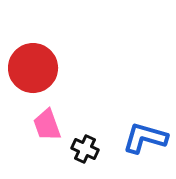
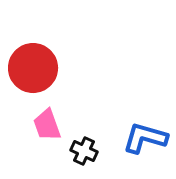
black cross: moved 1 px left, 2 px down
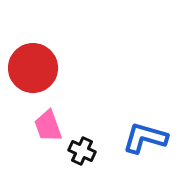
pink trapezoid: moved 1 px right, 1 px down
black cross: moved 2 px left
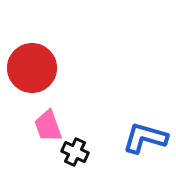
red circle: moved 1 px left
black cross: moved 7 px left, 1 px down
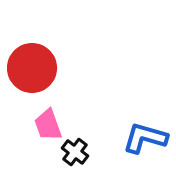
pink trapezoid: moved 1 px up
black cross: rotated 12 degrees clockwise
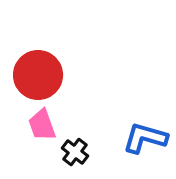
red circle: moved 6 px right, 7 px down
pink trapezoid: moved 6 px left
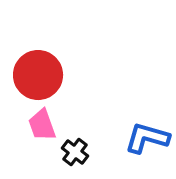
blue L-shape: moved 2 px right
